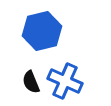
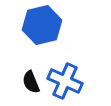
blue hexagon: moved 6 px up
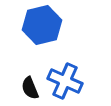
black semicircle: moved 1 px left, 6 px down
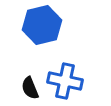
blue cross: rotated 12 degrees counterclockwise
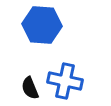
blue hexagon: rotated 18 degrees clockwise
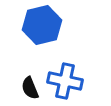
blue hexagon: rotated 18 degrees counterclockwise
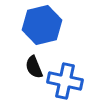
black semicircle: moved 4 px right, 21 px up
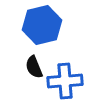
blue cross: rotated 16 degrees counterclockwise
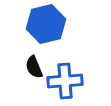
blue hexagon: moved 4 px right, 1 px up
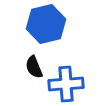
blue cross: moved 1 px right, 3 px down
